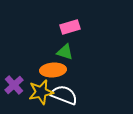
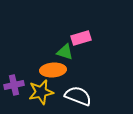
pink rectangle: moved 11 px right, 11 px down
purple cross: rotated 30 degrees clockwise
white semicircle: moved 14 px right, 1 px down
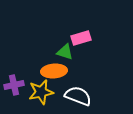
orange ellipse: moved 1 px right, 1 px down
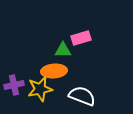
green triangle: moved 2 px left, 2 px up; rotated 18 degrees counterclockwise
yellow star: moved 1 px left, 3 px up
white semicircle: moved 4 px right
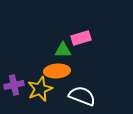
orange ellipse: moved 3 px right
yellow star: rotated 10 degrees counterclockwise
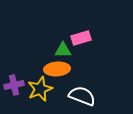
orange ellipse: moved 2 px up
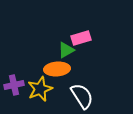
green triangle: moved 3 px right; rotated 30 degrees counterclockwise
white semicircle: rotated 36 degrees clockwise
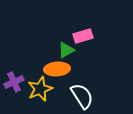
pink rectangle: moved 2 px right, 2 px up
purple cross: moved 3 px up; rotated 12 degrees counterclockwise
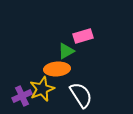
green triangle: moved 1 px down
purple cross: moved 8 px right, 14 px down
yellow star: moved 2 px right
white semicircle: moved 1 px left, 1 px up
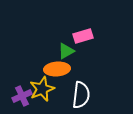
white semicircle: rotated 40 degrees clockwise
